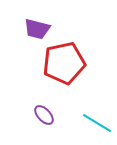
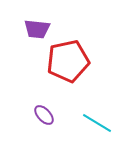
purple trapezoid: rotated 8 degrees counterclockwise
red pentagon: moved 4 px right, 2 px up
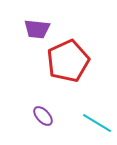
red pentagon: rotated 12 degrees counterclockwise
purple ellipse: moved 1 px left, 1 px down
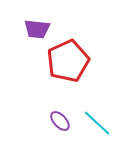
purple ellipse: moved 17 px right, 5 px down
cyan line: rotated 12 degrees clockwise
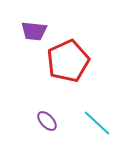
purple trapezoid: moved 3 px left, 2 px down
purple ellipse: moved 13 px left
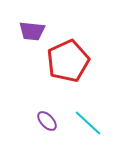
purple trapezoid: moved 2 px left
cyan line: moved 9 px left
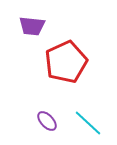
purple trapezoid: moved 5 px up
red pentagon: moved 2 px left, 1 px down
